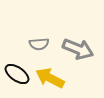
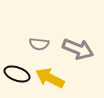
gray semicircle: rotated 12 degrees clockwise
black ellipse: rotated 15 degrees counterclockwise
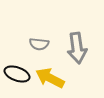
gray arrow: moved 1 px left, 1 px up; rotated 60 degrees clockwise
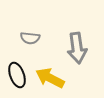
gray semicircle: moved 9 px left, 6 px up
black ellipse: moved 1 px down; rotated 50 degrees clockwise
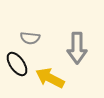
gray arrow: rotated 8 degrees clockwise
black ellipse: moved 11 px up; rotated 15 degrees counterclockwise
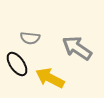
gray arrow: rotated 124 degrees clockwise
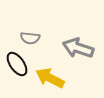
gray arrow: moved 1 px right; rotated 16 degrees counterclockwise
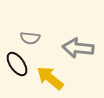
gray arrow: rotated 12 degrees counterclockwise
yellow arrow: rotated 12 degrees clockwise
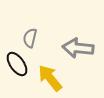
gray semicircle: rotated 96 degrees clockwise
yellow arrow: rotated 12 degrees clockwise
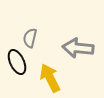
black ellipse: moved 2 px up; rotated 10 degrees clockwise
yellow arrow: rotated 12 degrees clockwise
